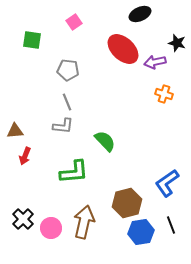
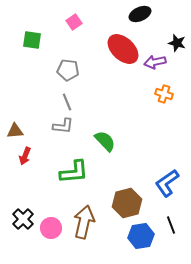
blue hexagon: moved 4 px down
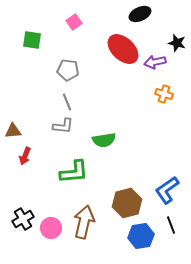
brown triangle: moved 2 px left
green semicircle: moved 1 px left, 1 px up; rotated 125 degrees clockwise
blue L-shape: moved 7 px down
black cross: rotated 15 degrees clockwise
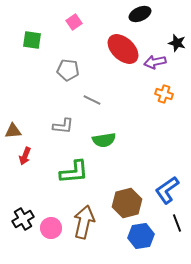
gray line: moved 25 px right, 2 px up; rotated 42 degrees counterclockwise
black line: moved 6 px right, 2 px up
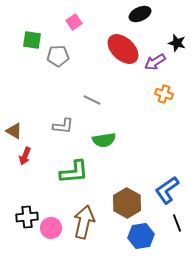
purple arrow: rotated 20 degrees counterclockwise
gray pentagon: moved 10 px left, 14 px up; rotated 10 degrees counterclockwise
brown triangle: moved 1 px right; rotated 36 degrees clockwise
brown hexagon: rotated 16 degrees counterclockwise
black cross: moved 4 px right, 2 px up; rotated 25 degrees clockwise
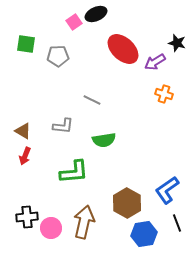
black ellipse: moved 44 px left
green square: moved 6 px left, 4 px down
brown triangle: moved 9 px right
blue hexagon: moved 3 px right, 2 px up
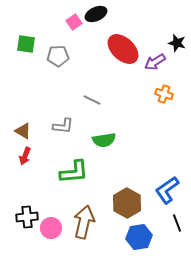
blue hexagon: moved 5 px left, 3 px down
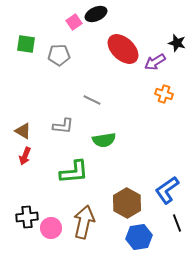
gray pentagon: moved 1 px right, 1 px up
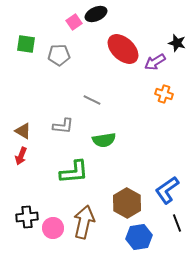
red arrow: moved 4 px left
pink circle: moved 2 px right
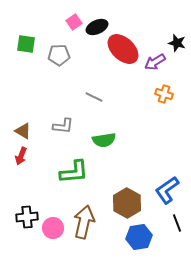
black ellipse: moved 1 px right, 13 px down
gray line: moved 2 px right, 3 px up
